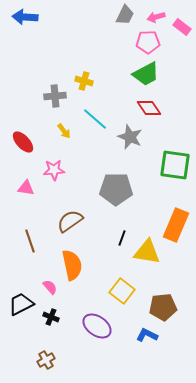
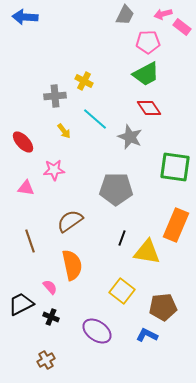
pink arrow: moved 7 px right, 3 px up
yellow cross: rotated 12 degrees clockwise
green square: moved 2 px down
purple ellipse: moved 5 px down
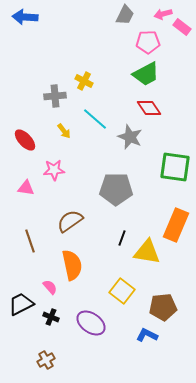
red ellipse: moved 2 px right, 2 px up
purple ellipse: moved 6 px left, 8 px up
